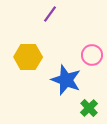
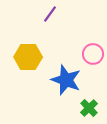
pink circle: moved 1 px right, 1 px up
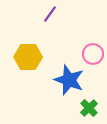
blue star: moved 3 px right
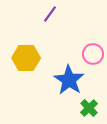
yellow hexagon: moved 2 px left, 1 px down
blue star: rotated 12 degrees clockwise
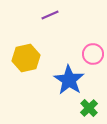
purple line: moved 1 px down; rotated 30 degrees clockwise
yellow hexagon: rotated 12 degrees counterclockwise
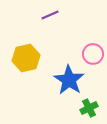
green cross: rotated 18 degrees clockwise
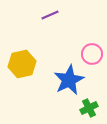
pink circle: moved 1 px left
yellow hexagon: moved 4 px left, 6 px down
blue star: rotated 12 degrees clockwise
